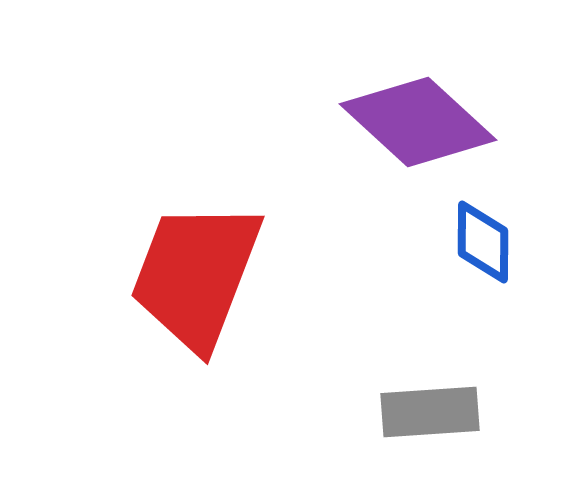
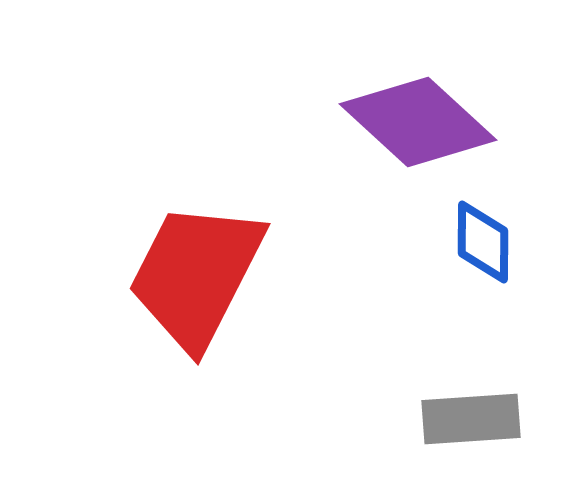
red trapezoid: rotated 6 degrees clockwise
gray rectangle: moved 41 px right, 7 px down
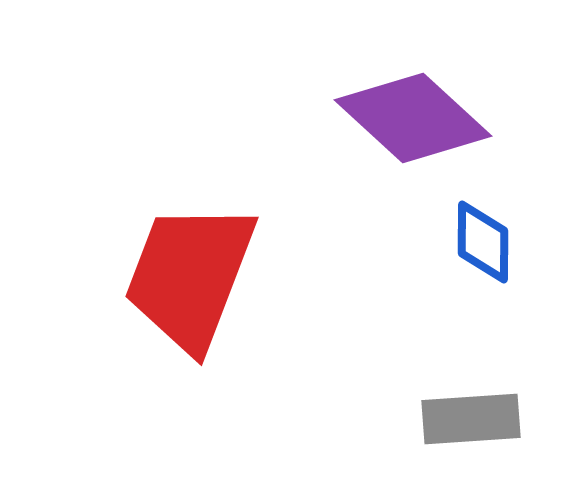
purple diamond: moved 5 px left, 4 px up
red trapezoid: moved 6 px left, 1 px down; rotated 6 degrees counterclockwise
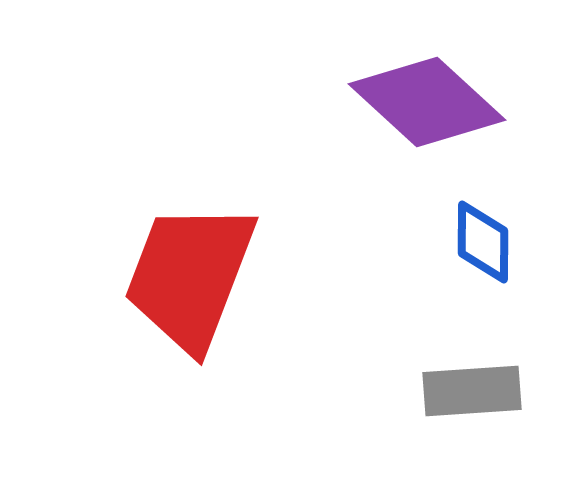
purple diamond: moved 14 px right, 16 px up
gray rectangle: moved 1 px right, 28 px up
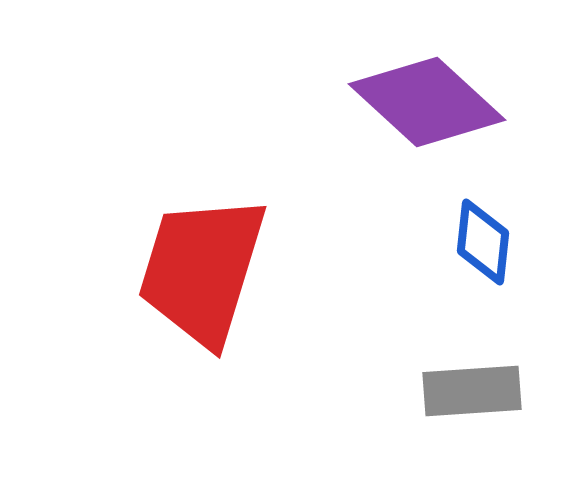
blue diamond: rotated 6 degrees clockwise
red trapezoid: moved 12 px right, 6 px up; rotated 4 degrees counterclockwise
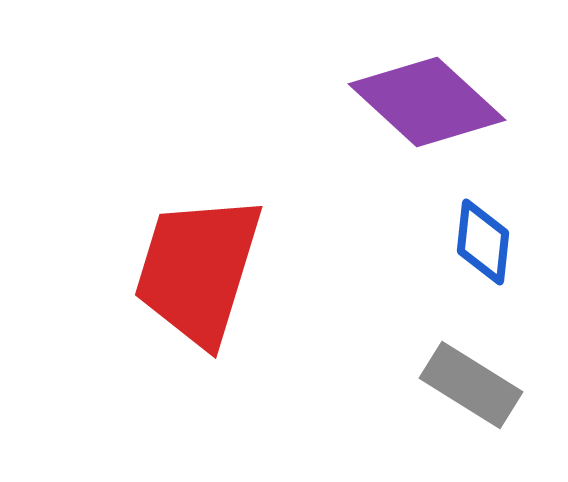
red trapezoid: moved 4 px left
gray rectangle: moved 1 px left, 6 px up; rotated 36 degrees clockwise
